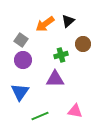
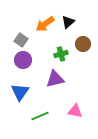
black triangle: moved 1 px down
green cross: moved 1 px up
purple triangle: rotated 12 degrees counterclockwise
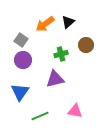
brown circle: moved 3 px right, 1 px down
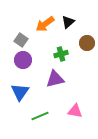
brown circle: moved 1 px right, 2 px up
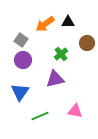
black triangle: rotated 40 degrees clockwise
green cross: rotated 24 degrees counterclockwise
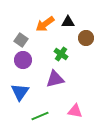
brown circle: moved 1 px left, 5 px up
green cross: rotated 16 degrees counterclockwise
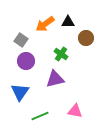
purple circle: moved 3 px right, 1 px down
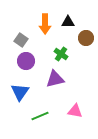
orange arrow: rotated 54 degrees counterclockwise
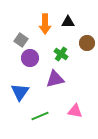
brown circle: moved 1 px right, 5 px down
purple circle: moved 4 px right, 3 px up
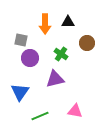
gray square: rotated 24 degrees counterclockwise
